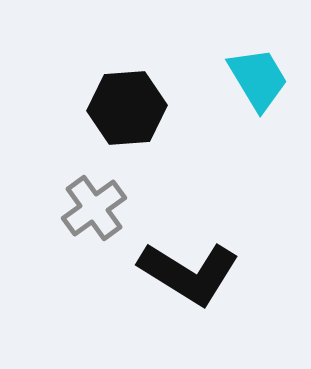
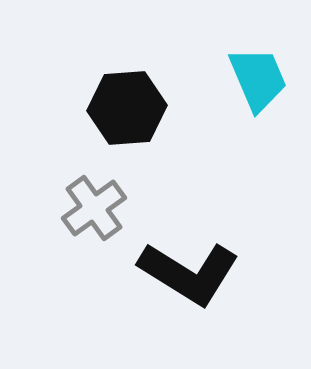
cyan trapezoid: rotated 8 degrees clockwise
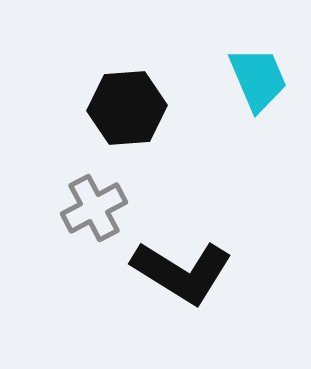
gray cross: rotated 8 degrees clockwise
black L-shape: moved 7 px left, 1 px up
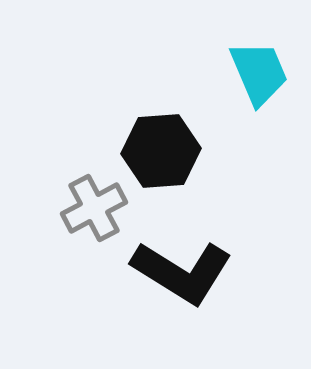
cyan trapezoid: moved 1 px right, 6 px up
black hexagon: moved 34 px right, 43 px down
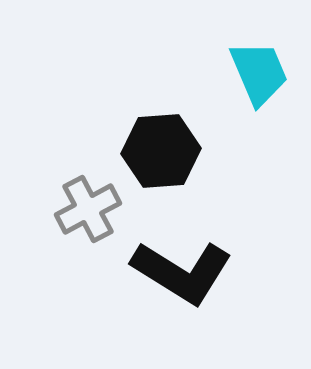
gray cross: moved 6 px left, 1 px down
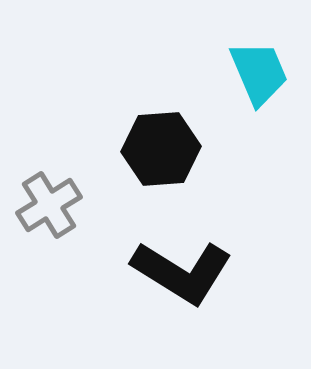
black hexagon: moved 2 px up
gray cross: moved 39 px left, 4 px up; rotated 4 degrees counterclockwise
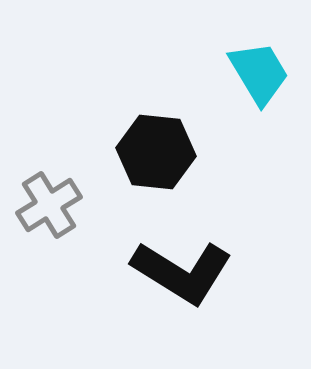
cyan trapezoid: rotated 8 degrees counterclockwise
black hexagon: moved 5 px left, 3 px down; rotated 10 degrees clockwise
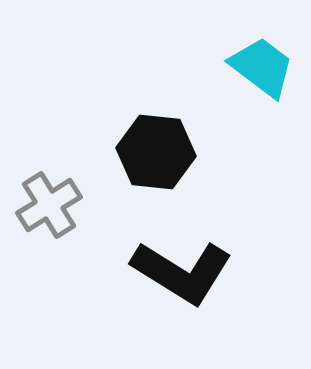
cyan trapezoid: moved 3 px right, 6 px up; rotated 22 degrees counterclockwise
